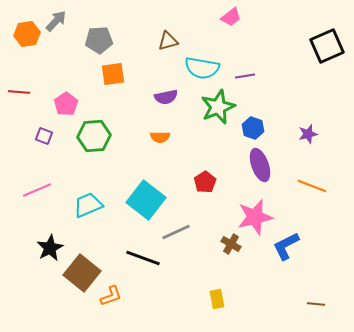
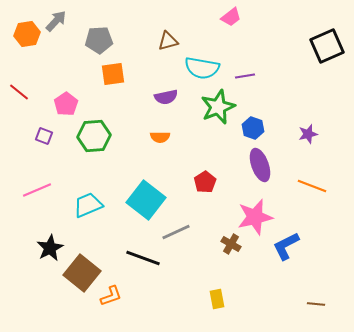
red line: rotated 35 degrees clockwise
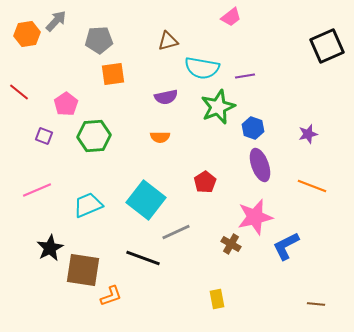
brown square: moved 1 px right, 3 px up; rotated 30 degrees counterclockwise
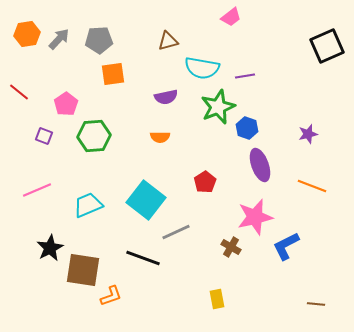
gray arrow: moved 3 px right, 18 px down
blue hexagon: moved 6 px left
brown cross: moved 3 px down
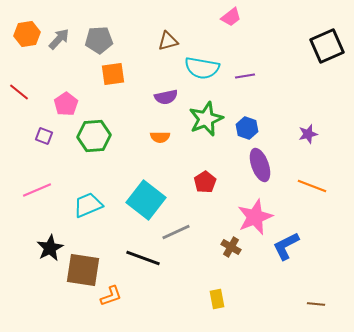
green star: moved 12 px left, 12 px down
pink star: rotated 9 degrees counterclockwise
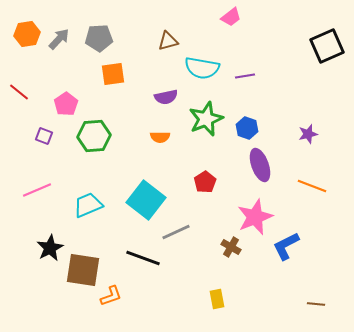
gray pentagon: moved 2 px up
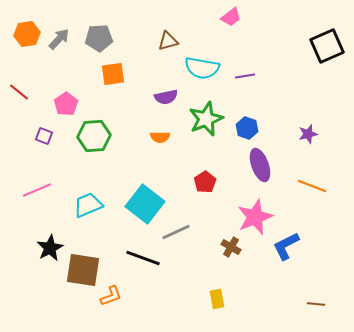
cyan square: moved 1 px left, 4 px down
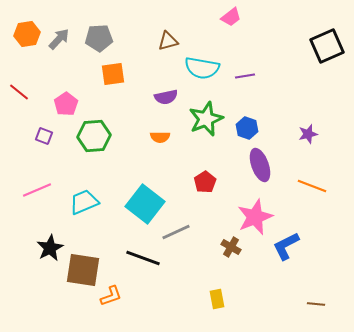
cyan trapezoid: moved 4 px left, 3 px up
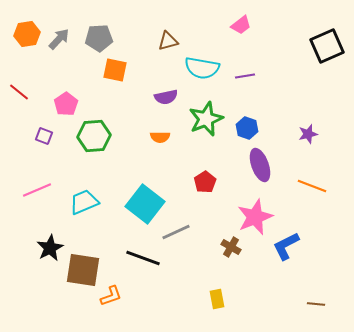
pink trapezoid: moved 10 px right, 8 px down
orange square: moved 2 px right, 4 px up; rotated 20 degrees clockwise
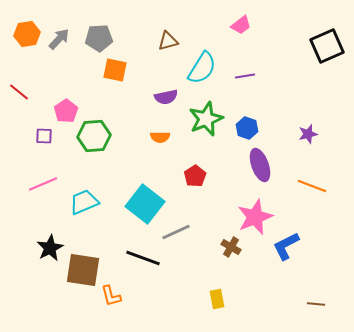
cyan semicircle: rotated 68 degrees counterclockwise
pink pentagon: moved 7 px down
purple square: rotated 18 degrees counterclockwise
red pentagon: moved 10 px left, 6 px up
pink line: moved 6 px right, 6 px up
orange L-shape: rotated 95 degrees clockwise
